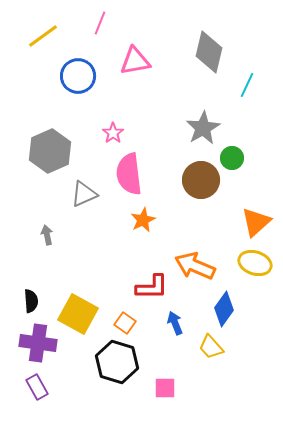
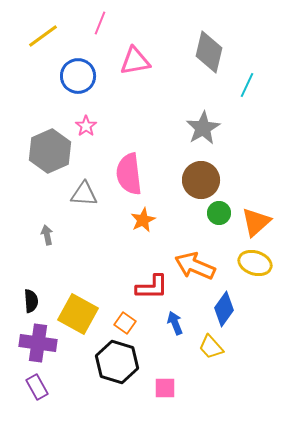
pink star: moved 27 px left, 7 px up
green circle: moved 13 px left, 55 px down
gray triangle: rotated 28 degrees clockwise
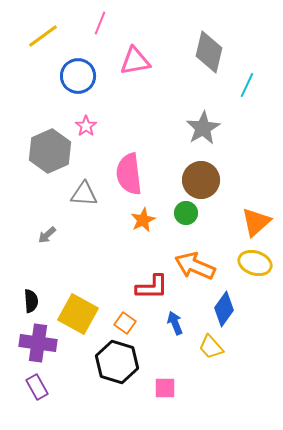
green circle: moved 33 px left
gray arrow: rotated 120 degrees counterclockwise
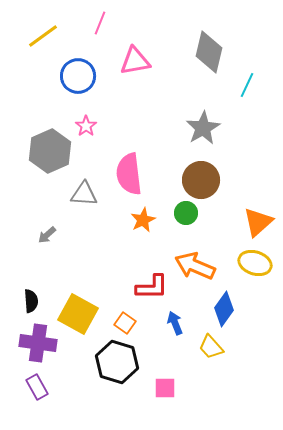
orange triangle: moved 2 px right
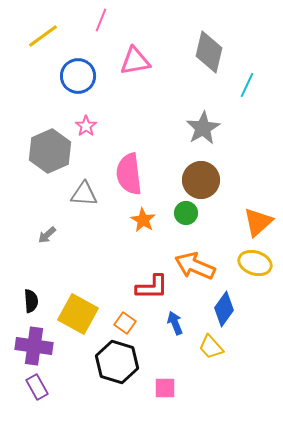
pink line: moved 1 px right, 3 px up
orange star: rotated 15 degrees counterclockwise
purple cross: moved 4 px left, 3 px down
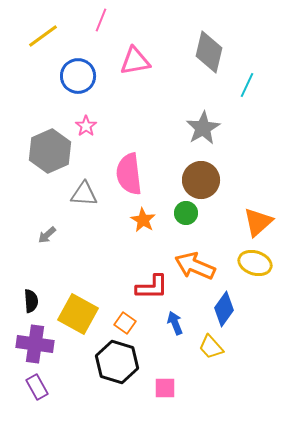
purple cross: moved 1 px right, 2 px up
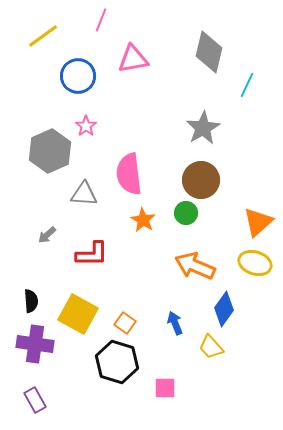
pink triangle: moved 2 px left, 2 px up
red L-shape: moved 60 px left, 33 px up
purple rectangle: moved 2 px left, 13 px down
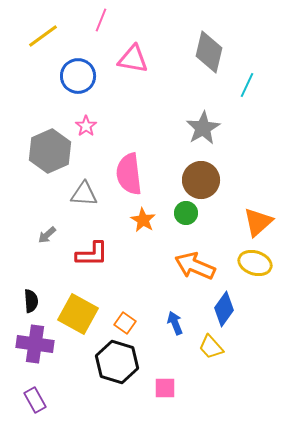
pink triangle: rotated 20 degrees clockwise
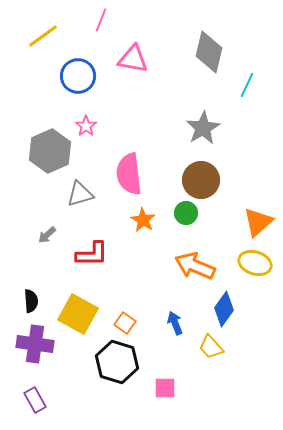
gray triangle: moved 4 px left; rotated 20 degrees counterclockwise
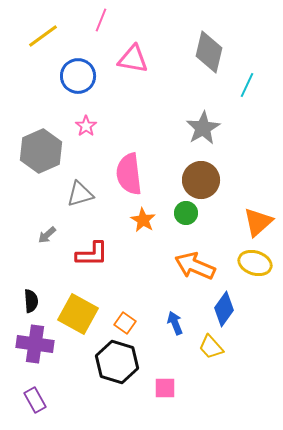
gray hexagon: moved 9 px left
